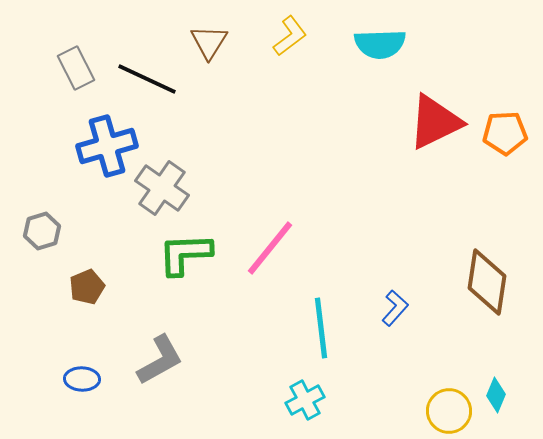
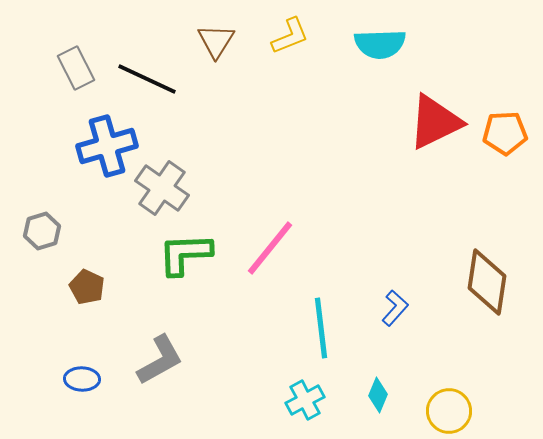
yellow L-shape: rotated 15 degrees clockwise
brown triangle: moved 7 px right, 1 px up
brown pentagon: rotated 24 degrees counterclockwise
cyan diamond: moved 118 px left
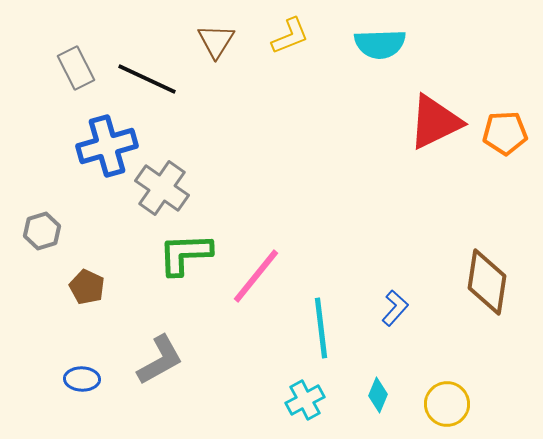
pink line: moved 14 px left, 28 px down
yellow circle: moved 2 px left, 7 px up
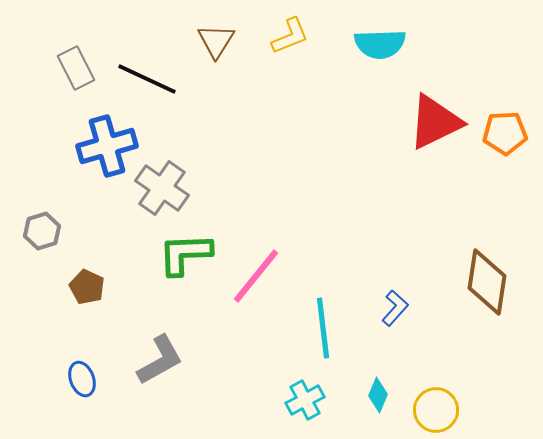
cyan line: moved 2 px right
blue ellipse: rotated 68 degrees clockwise
yellow circle: moved 11 px left, 6 px down
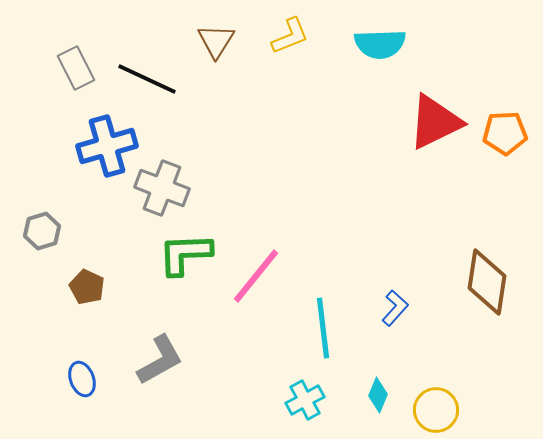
gray cross: rotated 14 degrees counterclockwise
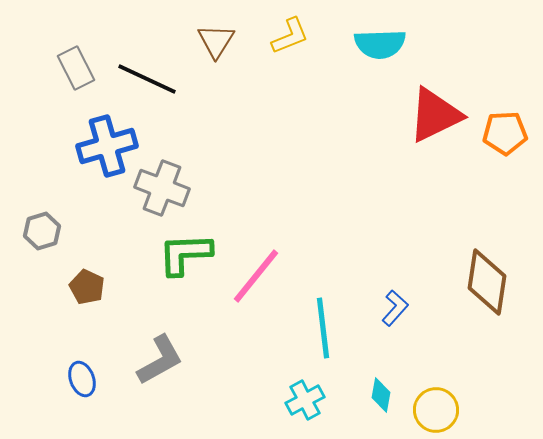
red triangle: moved 7 px up
cyan diamond: moved 3 px right; rotated 12 degrees counterclockwise
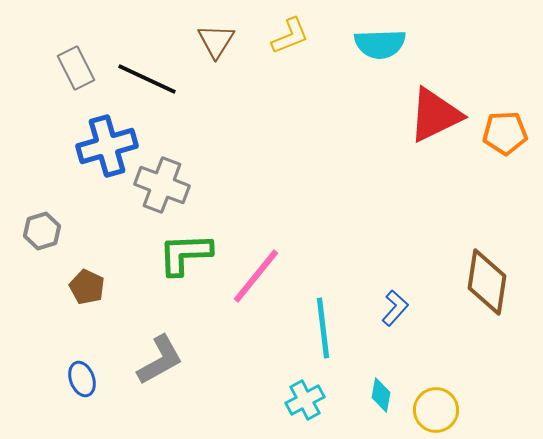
gray cross: moved 3 px up
